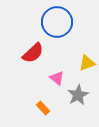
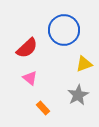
blue circle: moved 7 px right, 8 px down
red semicircle: moved 6 px left, 5 px up
yellow triangle: moved 3 px left, 1 px down
pink triangle: moved 27 px left
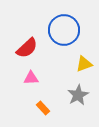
pink triangle: moved 1 px right; rotated 42 degrees counterclockwise
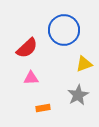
orange rectangle: rotated 56 degrees counterclockwise
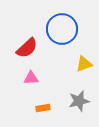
blue circle: moved 2 px left, 1 px up
gray star: moved 1 px right, 6 px down; rotated 15 degrees clockwise
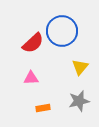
blue circle: moved 2 px down
red semicircle: moved 6 px right, 5 px up
yellow triangle: moved 4 px left, 3 px down; rotated 30 degrees counterclockwise
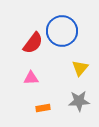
red semicircle: rotated 10 degrees counterclockwise
yellow triangle: moved 1 px down
gray star: rotated 10 degrees clockwise
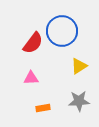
yellow triangle: moved 1 px left, 2 px up; rotated 18 degrees clockwise
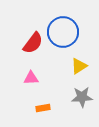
blue circle: moved 1 px right, 1 px down
gray star: moved 3 px right, 4 px up
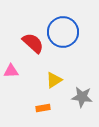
red semicircle: rotated 85 degrees counterclockwise
yellow triangle: moved 25 px left, 14 px down
pink triangle: moved 20 px left, 7 px up
gray star: rotated 10 degrees clockwise
